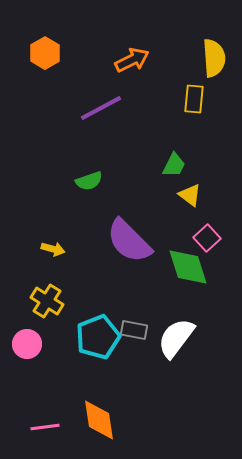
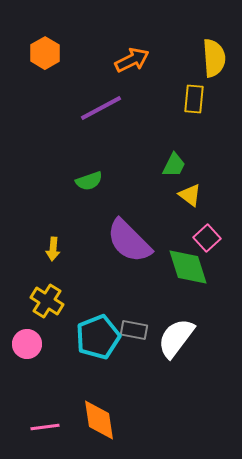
yellow arrow: rotated 80 degrees clockwise
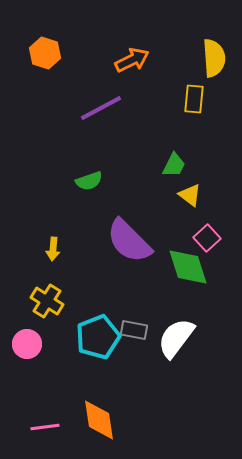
orange hexagon: rotated 12 degrees counterclockwise
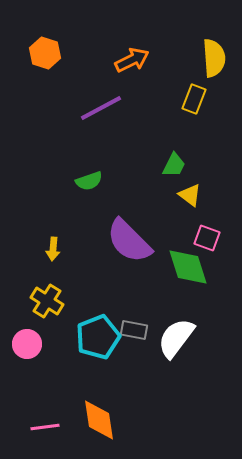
yellow rectangle: rotated 16 degrees clockwise
pink square: rotated 28 degrees counterclockwise
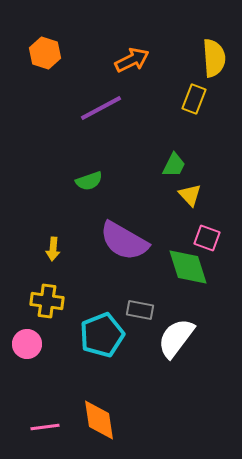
yellow triangle: rotated 10 degrees clockwise
purple semicircle: moved 5 px left; rotated 15 degrees counterclockwise
yellow cross: rotated 24 degrees counterclockwise
gray rectangle: moved 6 px right, 20 px up
cyan pentagon: moved 4 px right, 2 px up
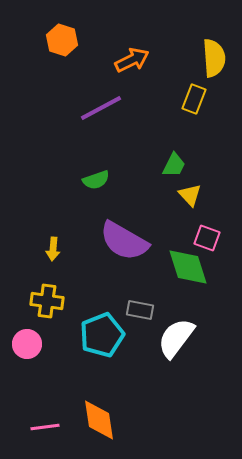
orange hexagon: moved 17 px right, 13 px up
green semicircle: moved 7 px right, 1 px up
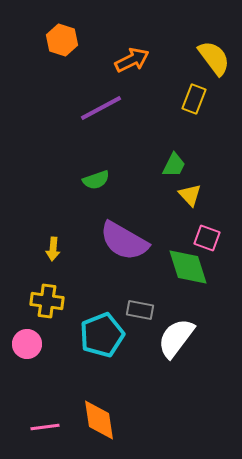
yellow semicircle: rotated 33 degrees counterclockwise
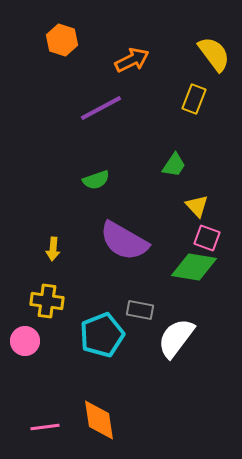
yellow semicircle: moved 4 px up
green trapezoid: rotated 8 degrees clockwise
yellow triangle: moved 7 px right, 11 px down
green diamond: moved 6 px right; rotated 63 degrees counterclockwise
pink circle: moved 2 px left, 3 px up
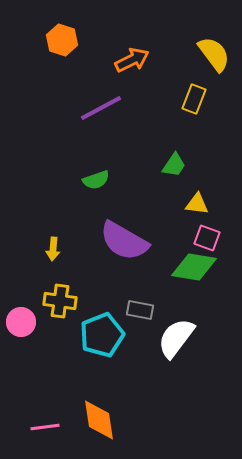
yellow triangle: moved 2 px up; rotated 40 degrees counterclockwise
yellow cross: moved 13 px right
pink circle: moved 4 px left, 19 px up
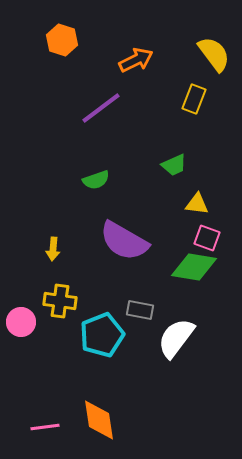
orange arrow: moved 4 px right
purple line: rotated 9 degrees counterclockwise
green trapezoid: rotated 32 degrees clockwise
